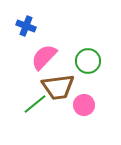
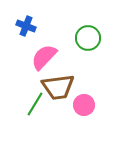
green circle: moved 23 px up
green line: rotated 20 degrees counterclockwise
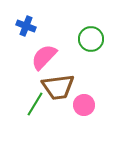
green circle: moved 3 px right, 1 px down
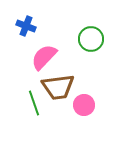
green line: moved 1 px left, 1 px up; rotated 50 degrees counterclockwise
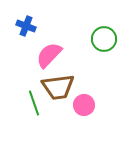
green circle: moved 13 px right
pink semicircle: moved 5 px right, 2 px up
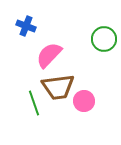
pink circle: moved 4 px up
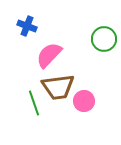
blue cross: moved 1 px right
